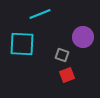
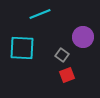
cyan square: moved 4 px down
gray square: rotated 16 degrees clockwise
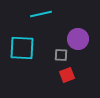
cyan line: moved 1 px right; rotated 10 degrees clockwise
purple circle: moved 5 px left, 2 px down
gray square: moved 1 px left; rotated 32 degrees counterclockwise
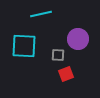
cyan square: moved 2 px right, 2 px up
gray square: moved 3 px left
red square: moved 1 px left, 1 px up
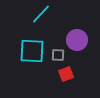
cyan line: rotated 35 degrees counterclockwise
purple circle: moved 1 px left, 1 px down
cyan square: moved 8 px right, 5 px down
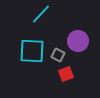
purple circle: moved 1 px right, 1 px down
gray square: rotated 24 degrees clockwise
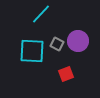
gray square: moved 1 px left, 11 px up
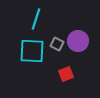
cyan line: moved 5 px left, 5 px down; rotated 25 degrees counterclockwise
